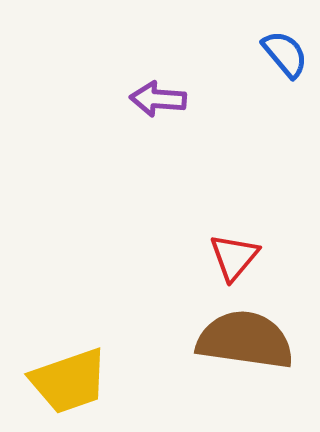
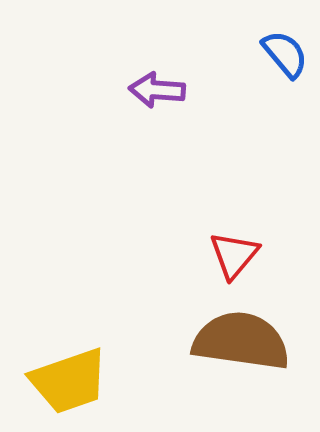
purple arrow: moved 1 px left, 9 px up
red triangle: moved 2 px up
brown semicircle: moved 4 px left, 1 px down
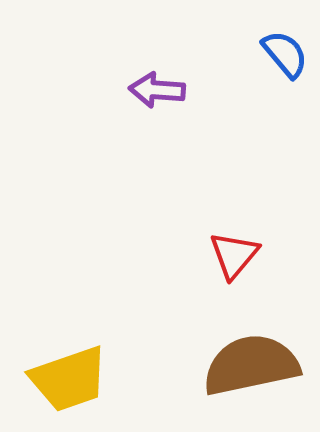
brown semicircle: moved 10 px right, 24 px down; rotated 20 degrees counterclockwise
yellow trapezoid: moved 2 px up
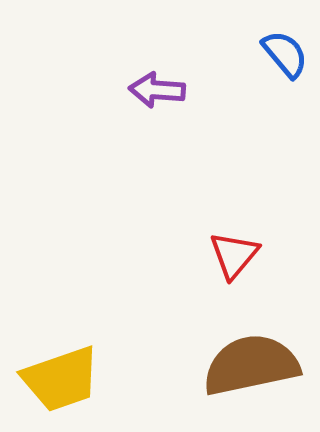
yellow trapezoid: moved 8 px left
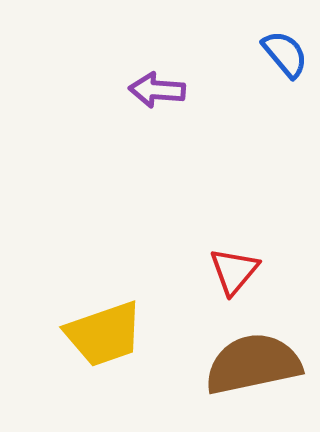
red triangle: moved 16 px down
brown semicircle: moved 2 px right, 1 px up
yellow trapezoid: moved 43 px right, 45 px up
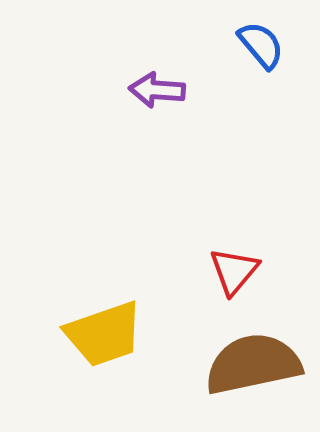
blue semicircle: moved 24 px left, 9 px up
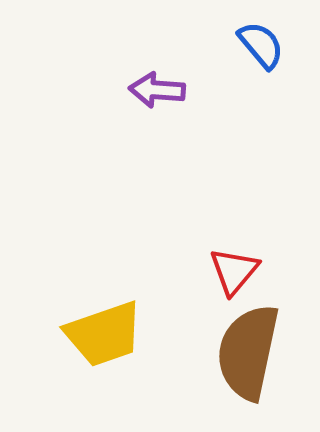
brown semicircle: moved 5 px left, 12 px up; rotated 66 degrees counterclockwise
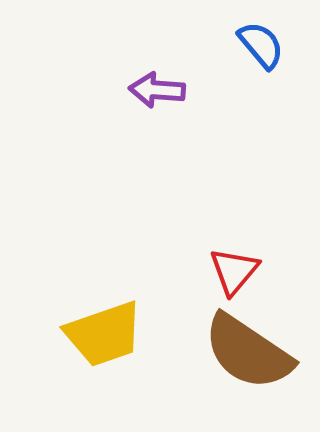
brown semicircle: rotated 68 degrees counterclockwise
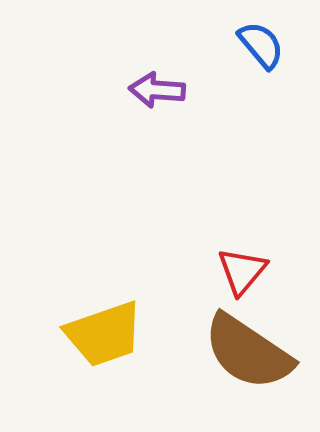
red triangle: moved 8 px right
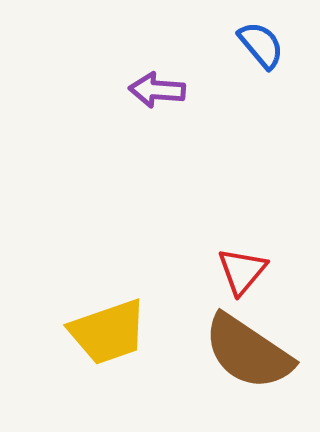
yellow trapezoid: moved 4 px right, 2 px up
